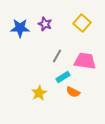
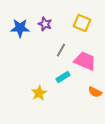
yellow square: rotated 18 degrees counterclockwise
gray line: moved 4 px right, 6 px up
pink trapezoid: rotated 15 degrees clockwise
orange semicircle: moved 22 px right
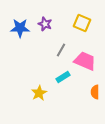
orange semicircle: rotated 64 degrees clockwise
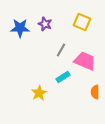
yellow square: moved 1 px up
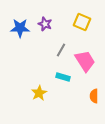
pink trapezoid: rotated 35 degrees clockwise
cyan rectangle: rotated 48 degrees clockwise
orange semicircle: moved 1 px left, 4 px down
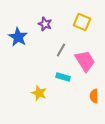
blue star: moved 2 px left, 9 px down; rotated 30 degrees clockwise
yellow star: rotated 21 degrees counterclockwise
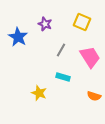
pink trapezoid: moved 5 px right, 4 px up
orange semicircle: rotated 72 degrees counterclockwise
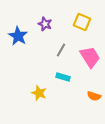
blue star: moved 1 px up
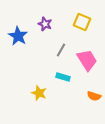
pink trapezoid: moved 3 px left, 3 px down
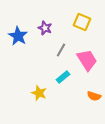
purple star: moved 4 px down
cyan rectangle: rotated 56 degrees counterclockwise
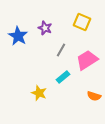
pink trapezoid: rotated 90 degrees counterclockwise
